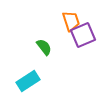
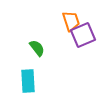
green semicircle: moved 7 px left, 1 px down
cyan rectangle: rotated 60 degrees counterclockwise
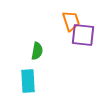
purple square: rotated 30 degrees clockwise
green semicircle: moved 3 px down; rotated 48 degrees clockwise
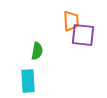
orange trapezoid: rotated 15 degrees clockwise
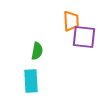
purple square: moved 1 px right, 2 px down
cyan rectangle: moved 3 px right
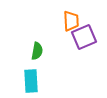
purple square: rotated 30 degrees counterclockwise
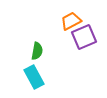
orange trapezoid: rotated 115 degrees counterclockwise
cyan rectangle: moved 3 px right, 4 px up; rotated 25 degrees counterclockwise
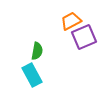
cyan rectangle: moved 2 px left, 2 px up
